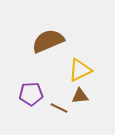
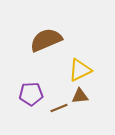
brown semicircle: moved 2 px left, 1 px up
brown line: rotated 48 degrees counterclockwise
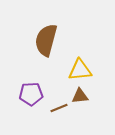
brown semicircle: rotated 52 degrees counterclockwise
yellow triangle: rotated 20 degrees clockwise
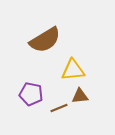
brown semicircle: moved 1 px left; rotated 136 degrees counterclockwise
yellow triangle: moved 7 px left
purple pentagon: rotated 15 degrees clockwise
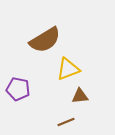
yellow triangle: moved 5 px left, 1 px up; rotated 15 degrees counterclockwise
purple pentagon: moved 13 px left, 5 px up
brown line: moved 7 px right, 14 px down
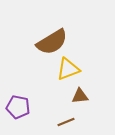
brown semicircle: moved 7 px right, 2 px down
purple pentagon: moved 18 px down
